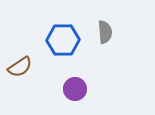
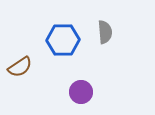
purple circle: moved 6 px right, 3 px down
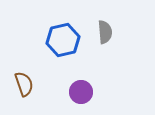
blue hexagon: rotated 12 degrees counterclockwise
brown semicircle: moved 4 px right, 17 px down; rotated 75 degrees counterclockwise
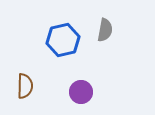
gray semicircle: moved 2 px up; rotated 15 degrees clockwise
brown semicircle: moved 1 px right, 2 px down; rotated 20 degrees clockwise
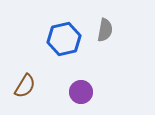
blue hexagon: moved 1 px right, 1 px up
brown semicircle: rotated 30 degrees clockwise
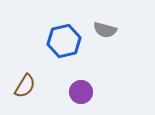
gray semicircle: rotated 95 degrees clockwise
blue hexagon: moved 2 px down
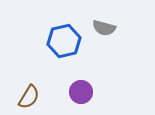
gray semicircle: moved 1 px left, 2 px up
brown semicircle: moved 4 px right, 11 px down
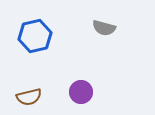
blue hexagon: moved 29 px left, 5 px up
brown semicircle: rotated 45 degrees clockwise
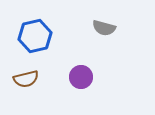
purple circle: moved 15 px up
brown semicircle: moved 3 px left, 18 px up
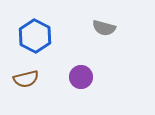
blue hexagon: rotated 20 degrees counterclockwise
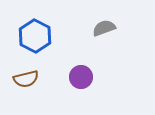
gray semicircle: rotated 145 degrees clockwise
